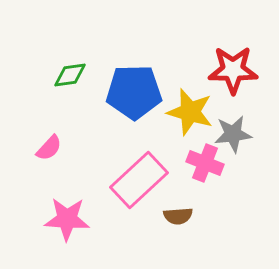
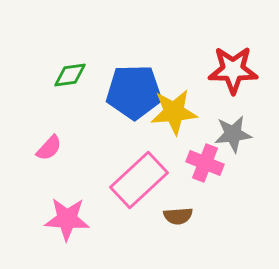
yellow star: moved 16 px left; rotated 21 degrees counterclockwise
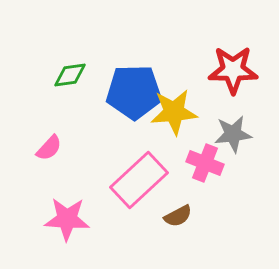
brown semicircle: rotated 24 degrees counterclockwise
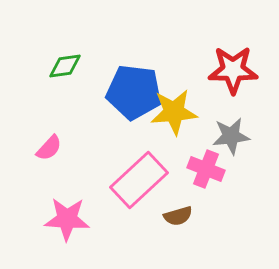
green diamond: moved 5 px left, 9 px up
blue pentagon: rotated 8 degrees clockwise
gray star: moved 2 px left, 2 px down
pink cross: moved 1 px right, 6 px down
brown semicircle: rotated 12 degrees clockwise
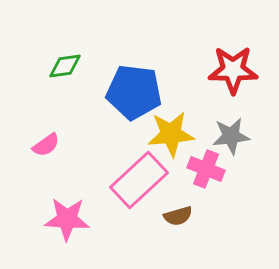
yellow star: moved 3 px left, 22 px down
pink semicircle: moved 3 px left, 3 px up; rotated 12 degrees clockwise
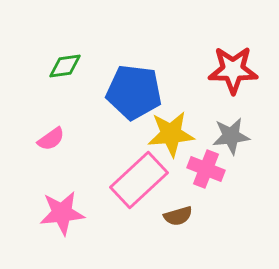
pink semicircle: moved 5 px right, 6 px up
pink star: moved 5 px left, 6 px up; rotated 9 degrees counterclockwise
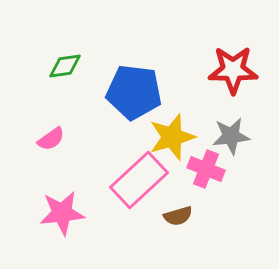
yellow star: moved 1 px right, 3 px down; rotated 12 degrees counterclockwise
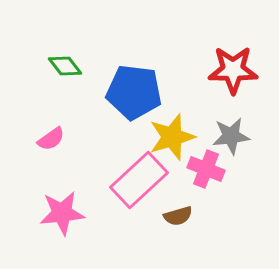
green diamond: rotated 60 degrees clockwise
